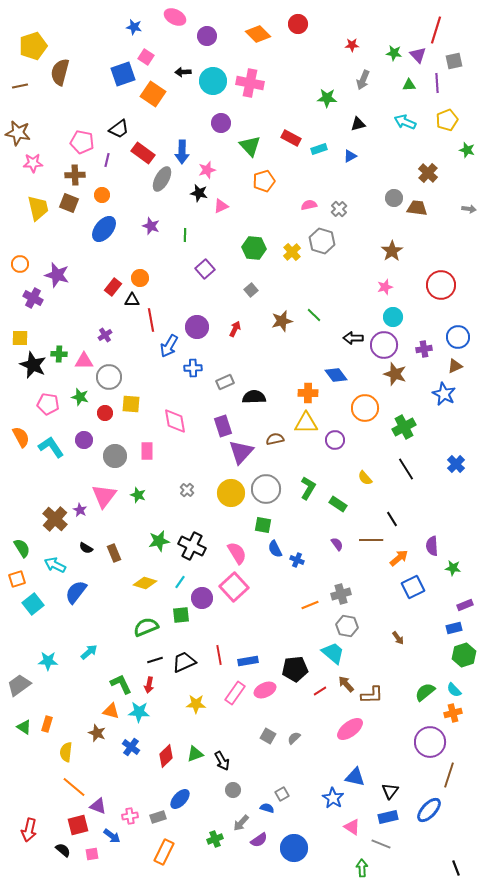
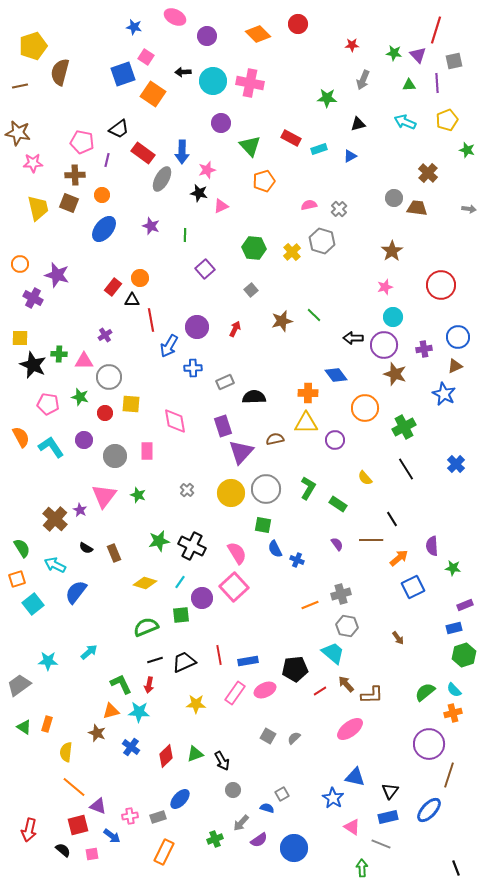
orange triangle at (111, 711): rotated 30 degrees counterclockwise
purple circle at (430, 742): moved 1 px left, 2 px down
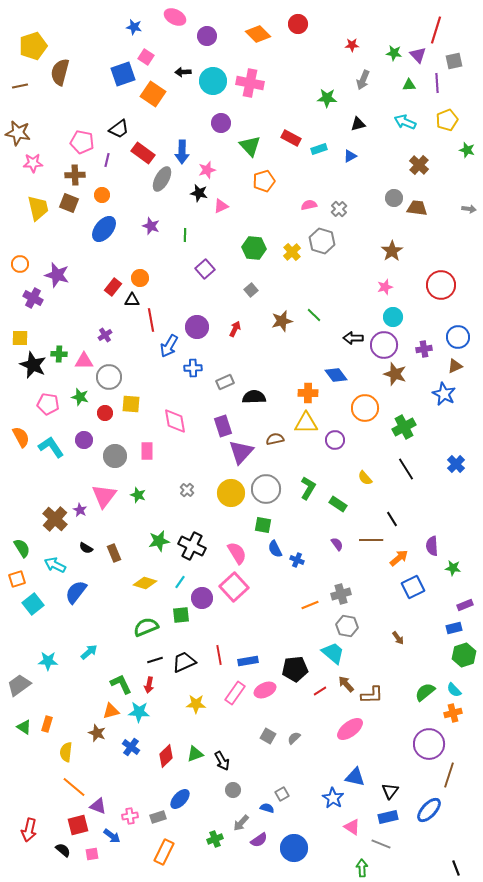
brown cross at (428, 173): moved 9 px left, 8 px up
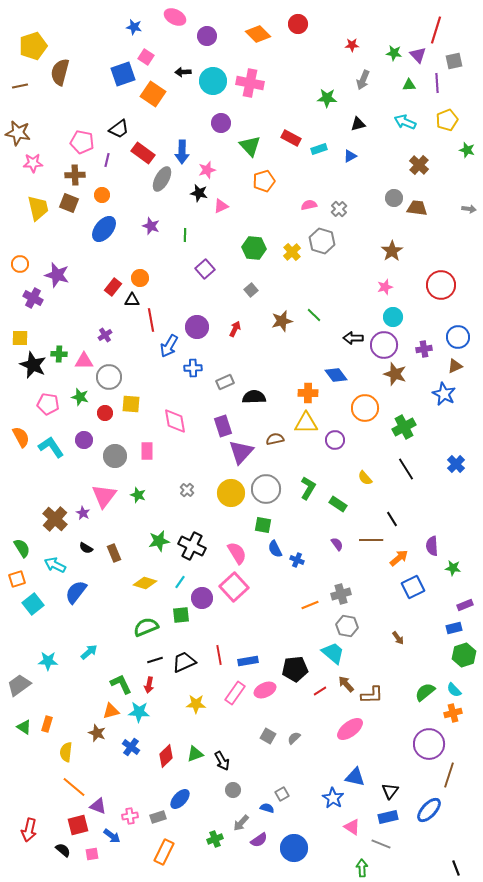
purple star at (80, 510): moved 3 px right, 3 px down
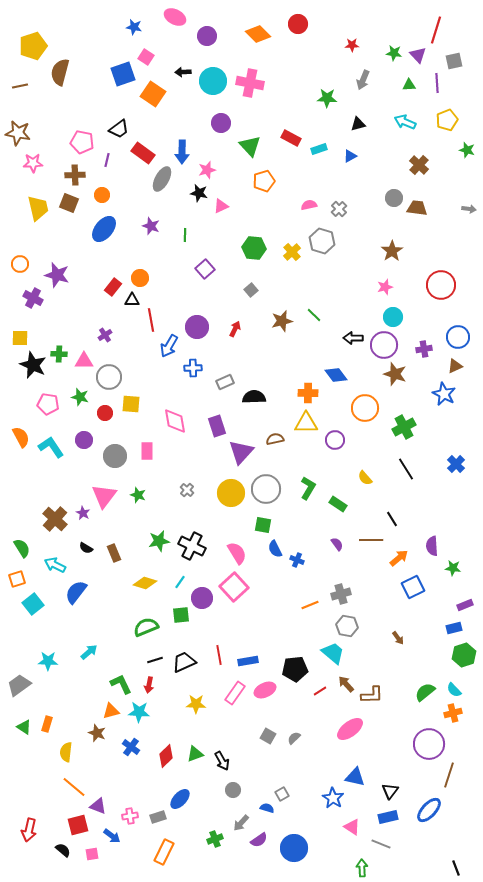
purple rectangle at (223, 426): moved 6 px left
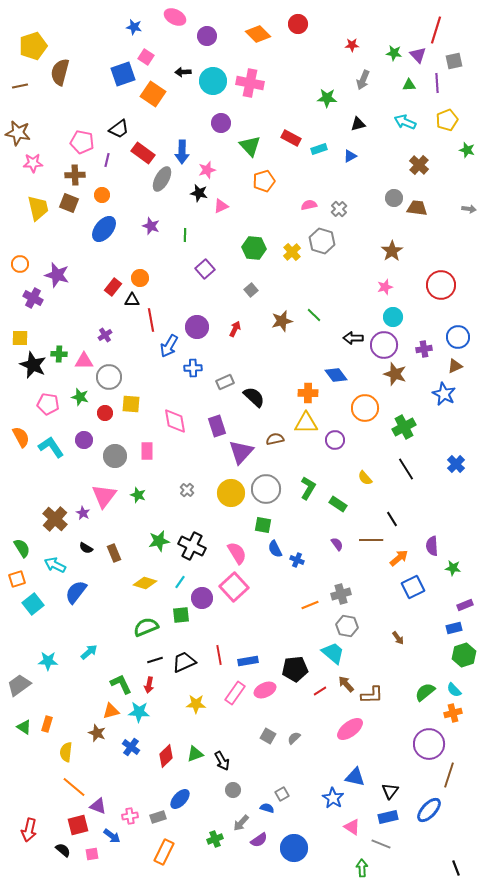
black semicircle at (254, 397): rotated 45 degrees clockwise
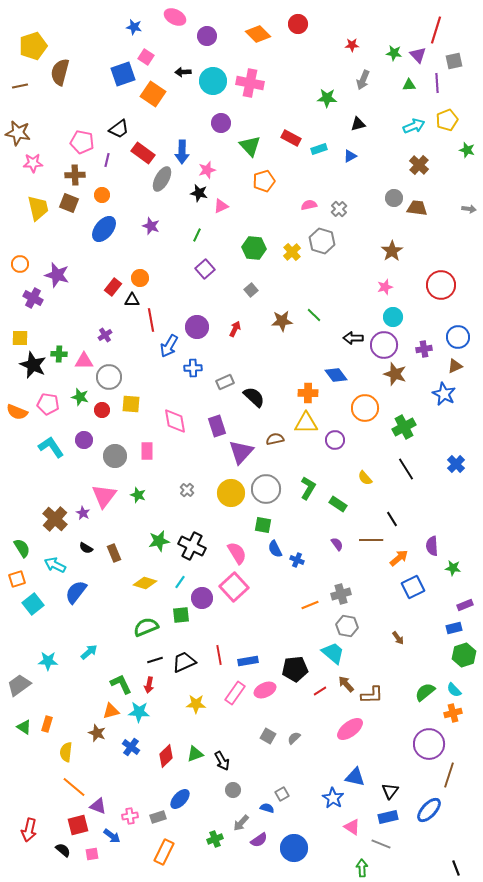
cyan arrow at (405, 122): moved 9 px right, 4 px down; rotated 135 degrees clockwise
green line at (185, 235): moved 12 px right; rotated 24 degrees clockwise
brown star at (282, 321): rotated 10 degrees clockwise
red circle at (105, 413): moved 3 px left, 3 px up
orange semicircle at (21, 437): moved 4 px left, 25 px up; rotated 140 degrees clockwise
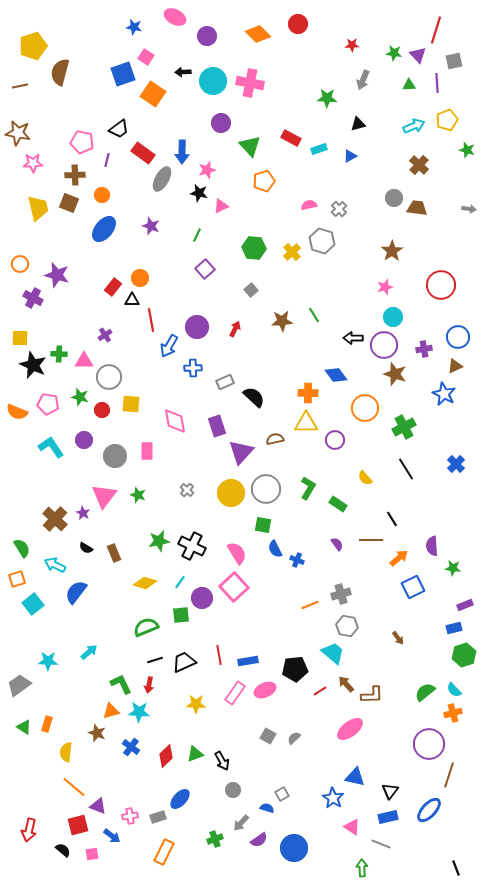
green line at (314, 315): rotated 14 degrees clockwise
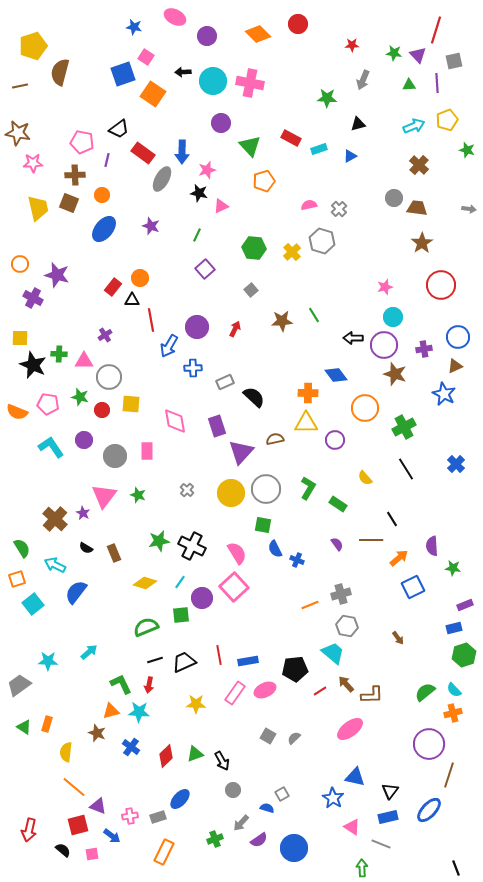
brown star at (392, 251): moved 30 px right, 8 px up
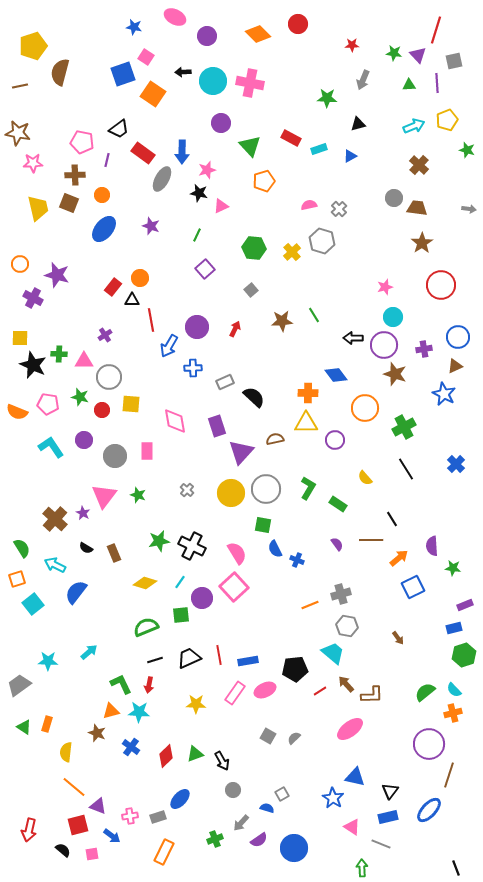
black trapezoid at (184, 662): moved 5 px right, 4 px up
